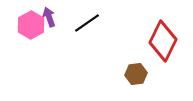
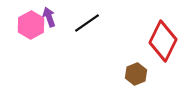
brown hexagon: rotated 15 degrees counterclockwise
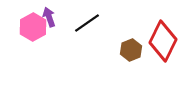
pink hexagon: moved 2 px right, 2 px down
brown hexagon: moved 5 px left, 24 px up
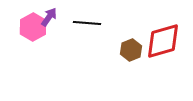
purple arrow: rotated 54 degrees clockwise
black line: rotated 40 degrees clockwise
red diamond: rotated 48 degrees clockwise
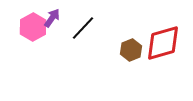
purple arrow: moved 3 px right, 1 px down
black line: moved 4 px left, 5 px down; rotated 52 degrees counterclockwise
red diamond: moved 2 px down
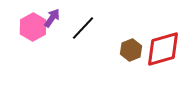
red diamond: moved 6 px down
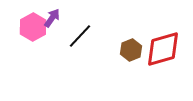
black line: moved 3 px left, 8 px down
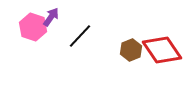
purple arrow: moved 1 px left, 1 px up
pink hexagon: rotated 12 degrees counterclockwise
red diamond: moved 1 px left, 1 px down; rotated 72 degrees clockwise
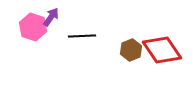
black line: moved 2 px right; rotated 44 degrees clockwise
